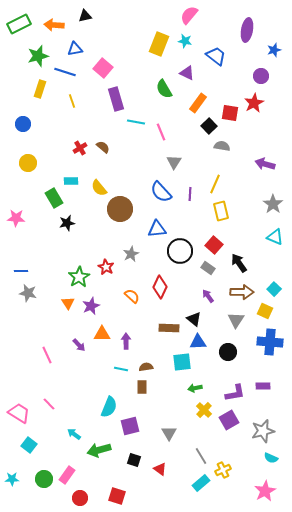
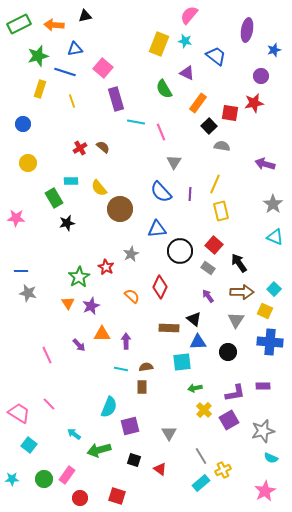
red star at (254, 103): rotated 18 degrees clockwise
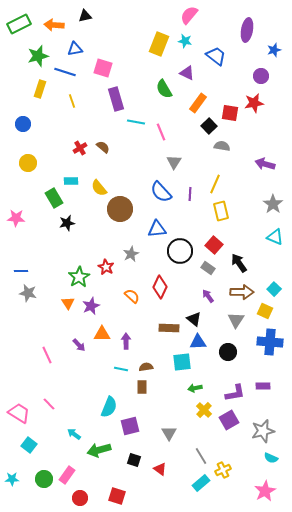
pink square at (103, 68): rotated 24 degrees counterclockwise
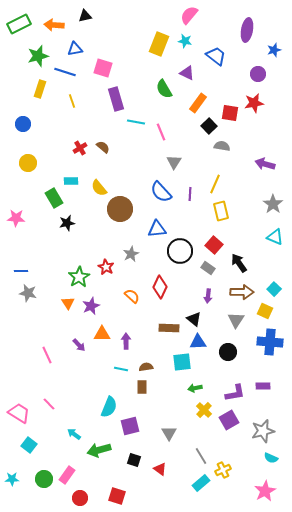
purple circle at (261, 76): moved 3 px left, 2 px up
purple arrow at (208, 296): rotated 136 degrees counterclockwise
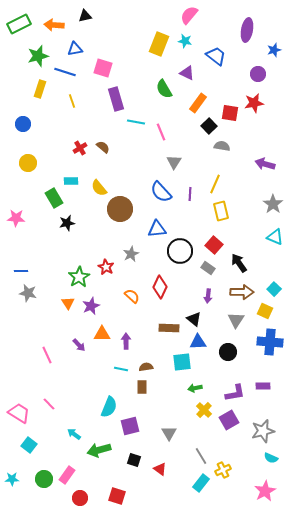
cyan rectangle at (201, 483): rotated 12 degrees counterclockwise
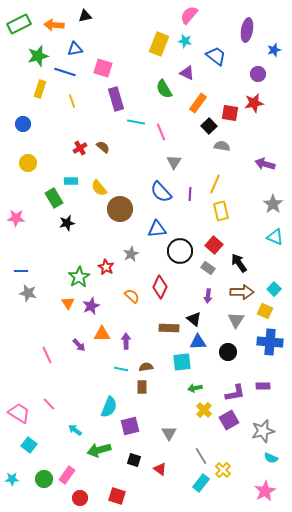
cyan arrow at (74, 434): moved 1 px right, 4 px up
yellow cross at (223, 470): rotated 21 degrees counterclockwise
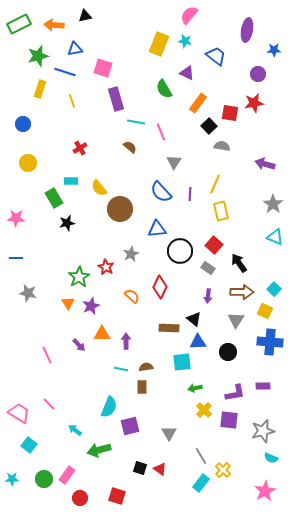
blue star at (274, 50): rotated 16 degrees clockwise
brown semicircle at (103, 147): moved 27 px right
blue line at (21, 271): moved 5 px left, 13 px up
purple square at (229, 420): rotated 36 degrees clockwise
black square at (134, 460): moved 6 px right, 8 px down
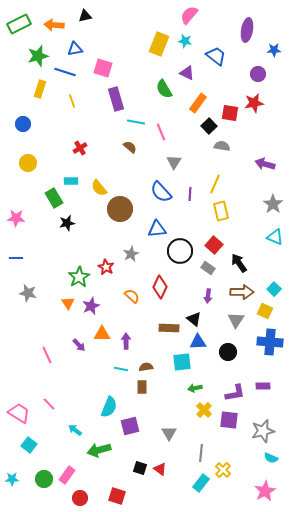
gray line at (201, 456): moved 3 px up; rotated 36 degrees clockwise
